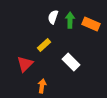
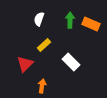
white semicircle: moved 14 px left, 2 px down
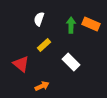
green arrow: moved 1 px right, 5 px down
red triangle: moved 4 px left; rotated 36 degrees counterclockwise
orange arrow: rotated 56 degrees clockwise
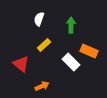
orange rectangle: moved 2 px left, 27 px down
